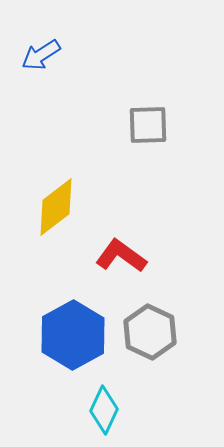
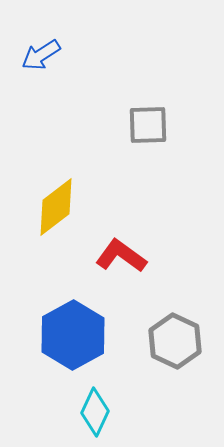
gray hexagon: moved 25 px right, 9 px down
cyan diamond: moved 9 px left, 2 px down
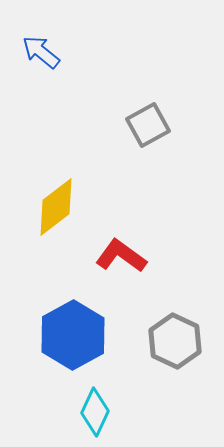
blue arrow: moved 3 px up; rotated 72 degrees clockwise
gray square: rotated 27 degrees counterclockwise
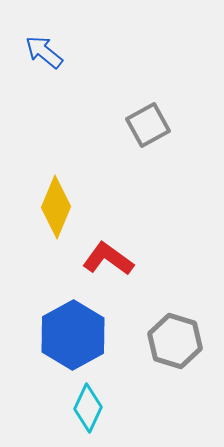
blue arrow: moved 3 px right
yellow diamond: rotated 30 degrees counterclockwise
red L-shape: moved 13 px left, 3 px down
gray hexagon: rotated 8 degrees counterclockwise
cyan diamond: moved 7 px left, 4 px up
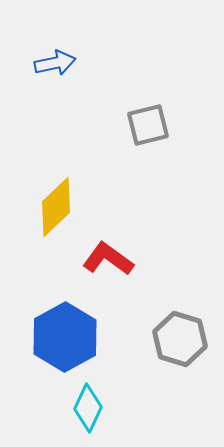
blue arrow: moved 11 px right, 11 px down; rotated 129 degrees clockwise
gray square: rotated 15 degrees clockwise
yellow diamond: rotated 24 degrees clockwise
blue hexagon: moved 8 px left, 2 px down
gray hexagon: moved 5 px right, 2 px up
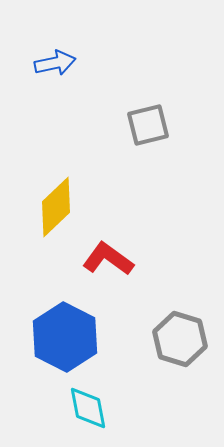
blue hexagon: rotated 4 degrees counterclockwise
cyan diamond: rotated 36 degrees counterclockwise
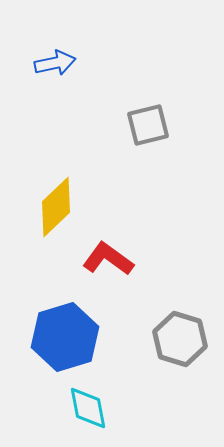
blue hexagon: rotated 16 degrees clockwise
